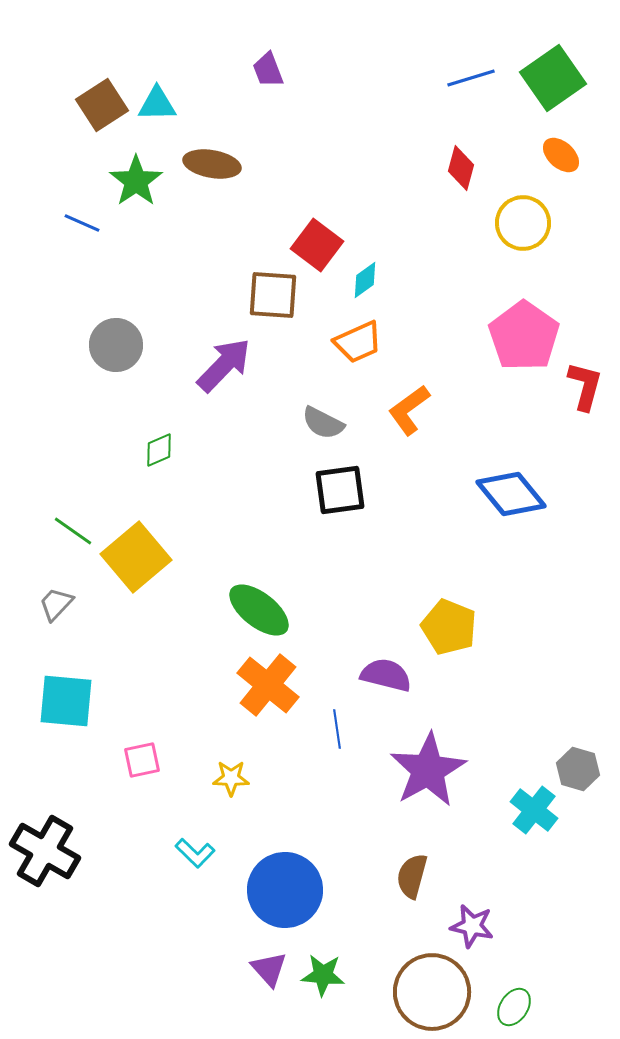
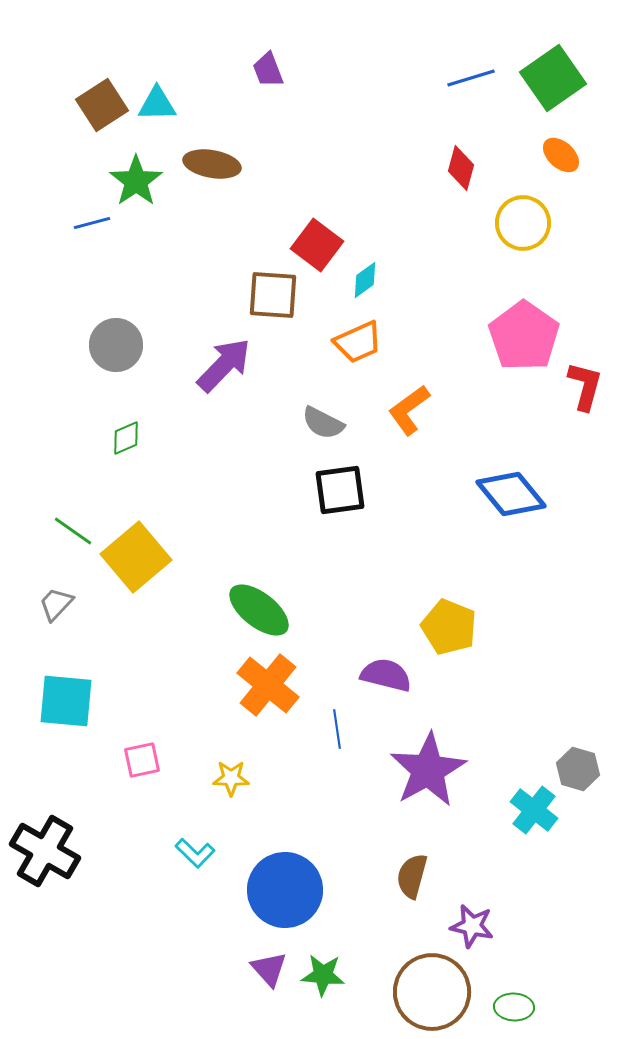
blue line at (82, 223): moved 10 px right; rotated 39 degrees counterclockwise
green diamond at (159, 450): moved 33 px left, 12 px up
green ellipse at (514, 1007): rotated 60 degrees clockwise
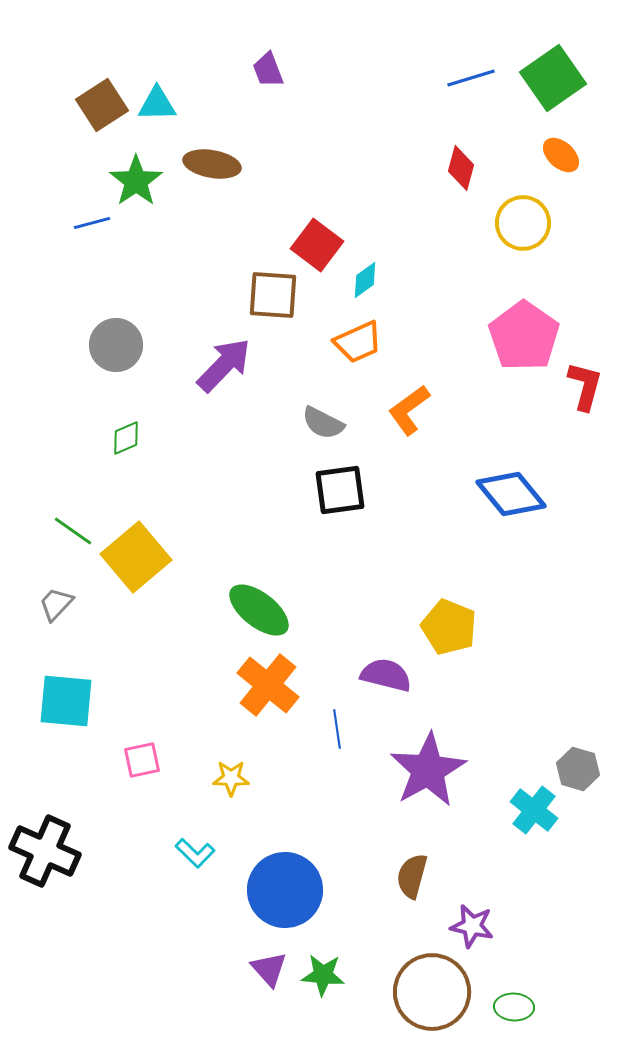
black cross at (45, 851): rotated 6 degrees counterclockwise
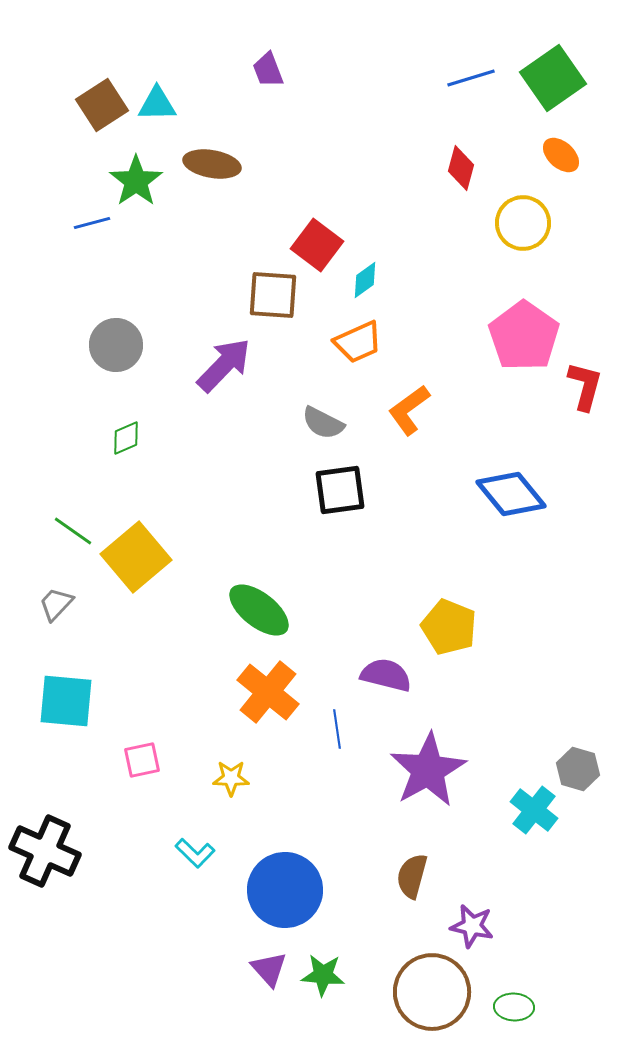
orange cross at (268, 685): moved 7 px down
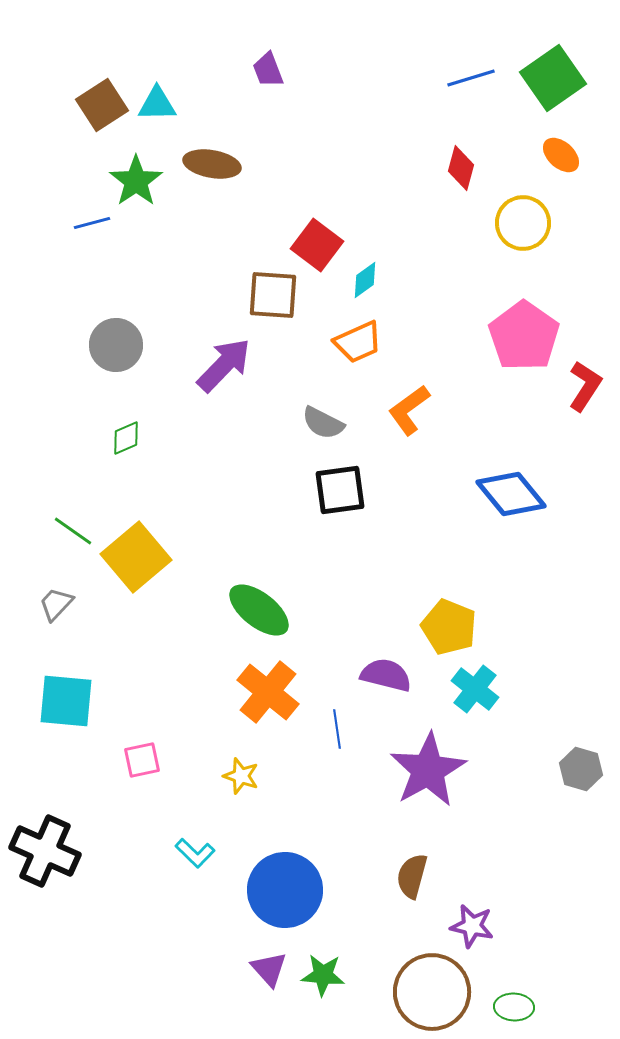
red L-shape at (585, 386): rotated 18 degrees clockwise
gray hexagon at (578, 769): moved 3 px right
yellow star at (231, 778): moved 10 px right, 2 px up; rotated 18 degrees clockwise
cyan cross at (534, 810): moved 59 px left, 121 px up
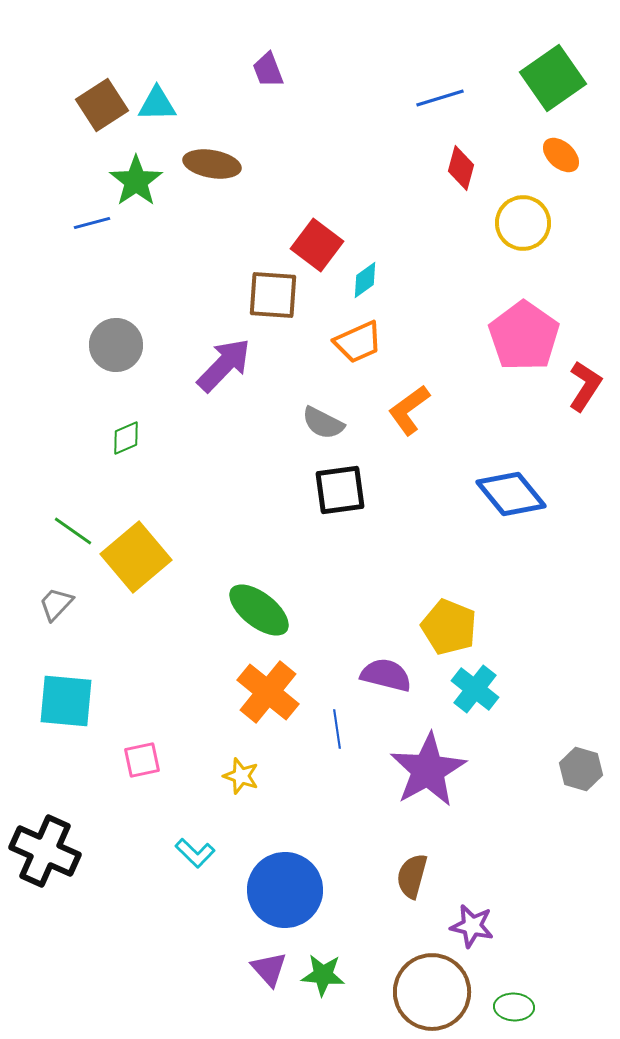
blue line at (471, 78): moved 31 px left, 20 px down
